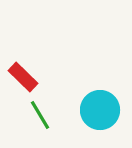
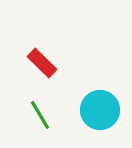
red rectangle: moved 19 px right, 14 px up
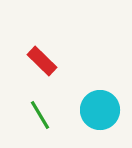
red rectangle: moved 2 px up
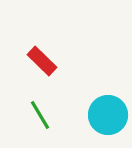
cyan circle: moved 8 px right, 5 px down
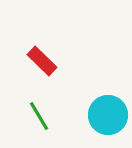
green line: moved 1 px left, 1 px down
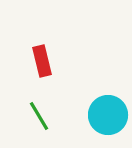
red rectangle: rotated 32 degrees clockwise
